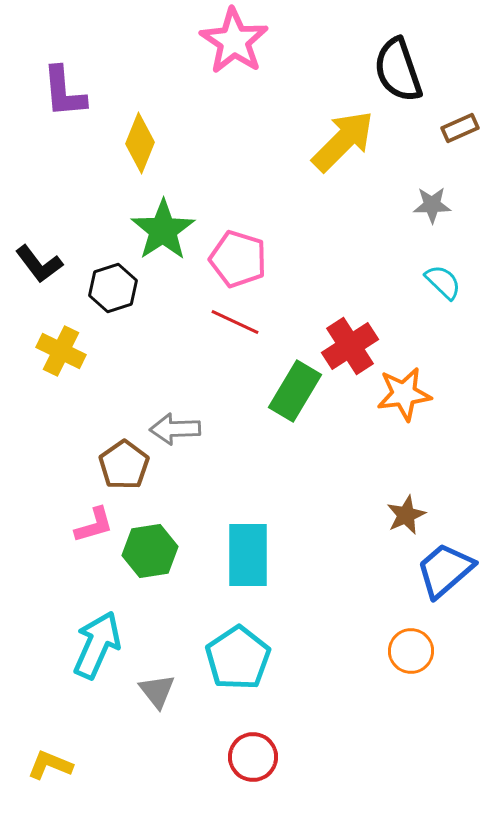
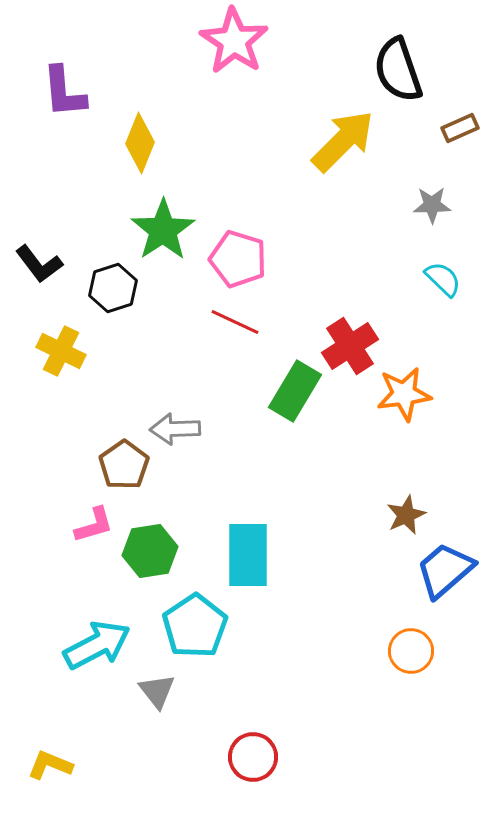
cyan semicircle: moved 3 px up
cyan arrow: rotated 38 degrees clockwise
cyan pentagon: moved 43 px left, 32 px up
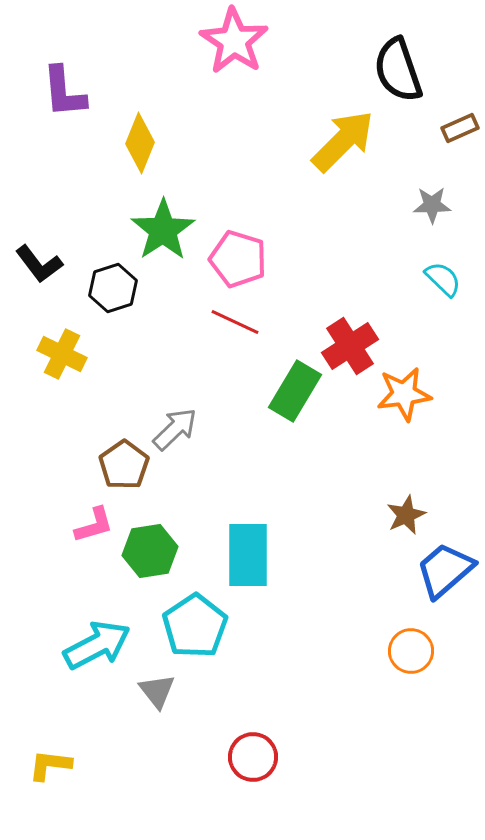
yellow cross: moved 1 px right, 3 px down
gray arrow: rotated 138 degrees clockwise
yellow L-shape: rotated 15 degrees counterclockwise
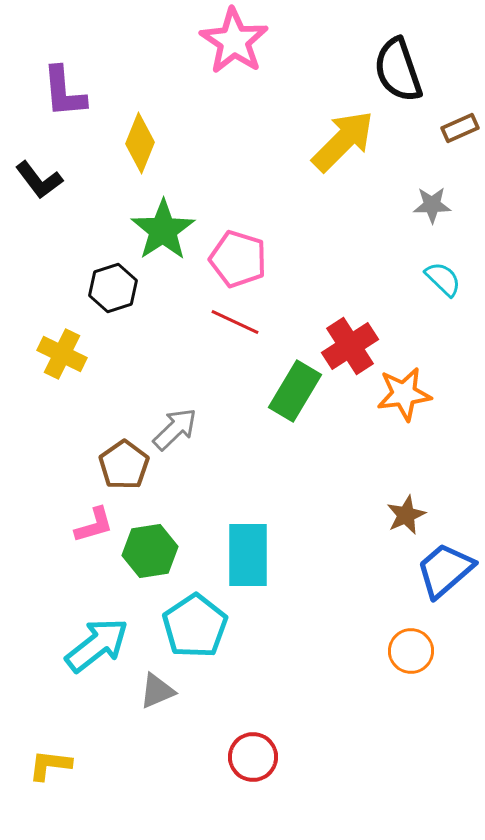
black L-shape: moved 84 px up
cyan arrow: rotated 10 degrees counterclockwise
gray triangle: rotated 45 degrees clockwise
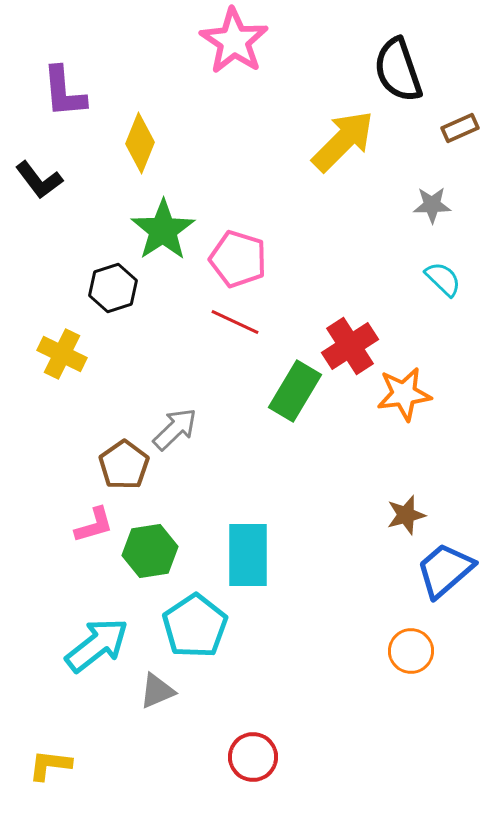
brown star: rotated 9 degrees clockwise
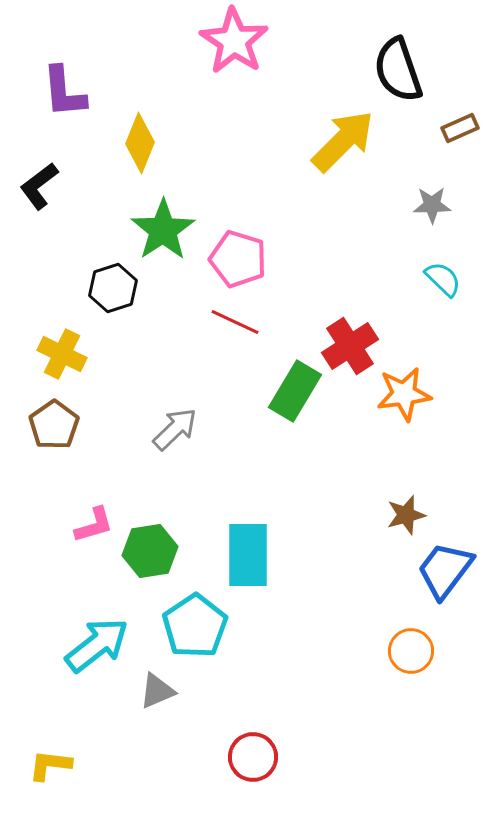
black L-shape: moved 6 px down; rotated 90 degrees clockwise
brown pentagon: moved 70 px left, 40 px up
blue trapezoid: rotated 12 degrees counterclockwise
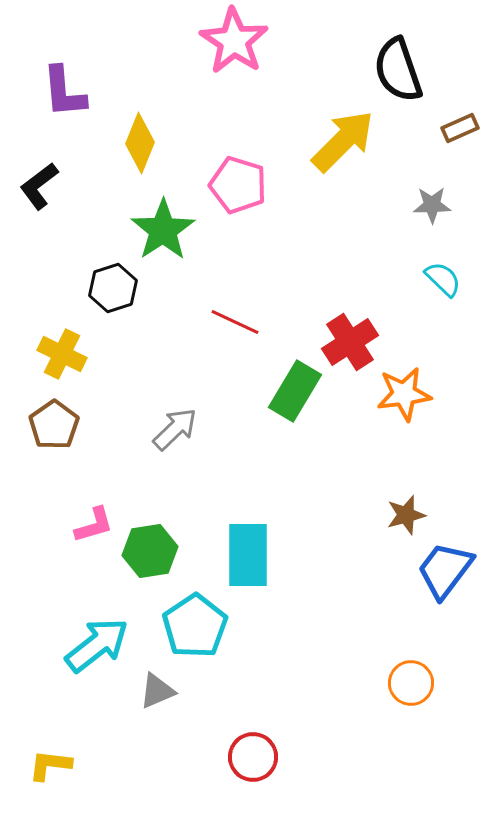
pink pentagon: moved 74 px up
red cross: moved 4 px up
orange circle: moved 32 px down
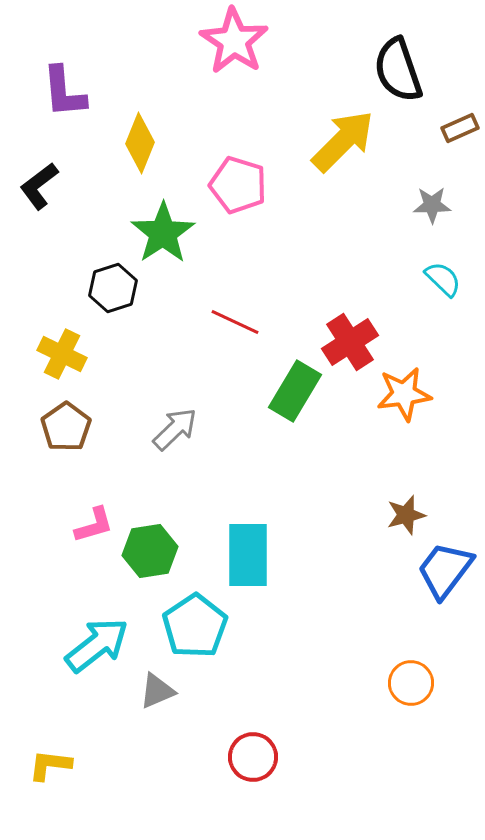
green star: moved 3 px down
brown pentagon: moved 12 px right, 2 px down
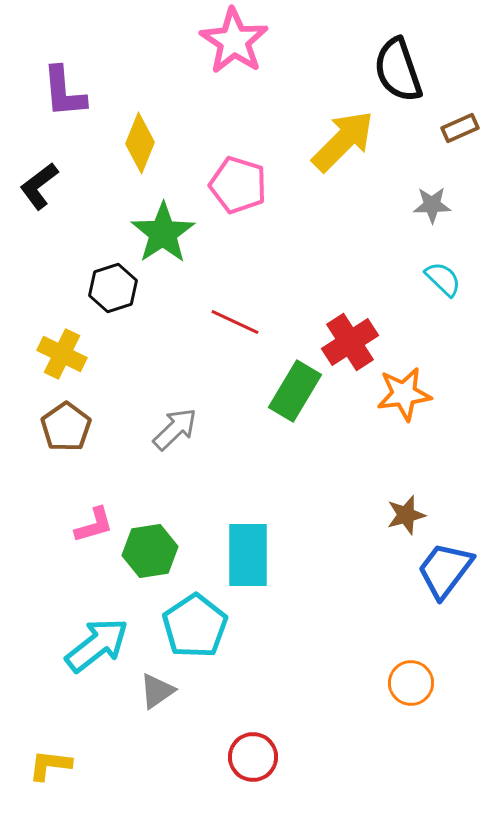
gray triangle: rotated 12 degrees counterclockwise
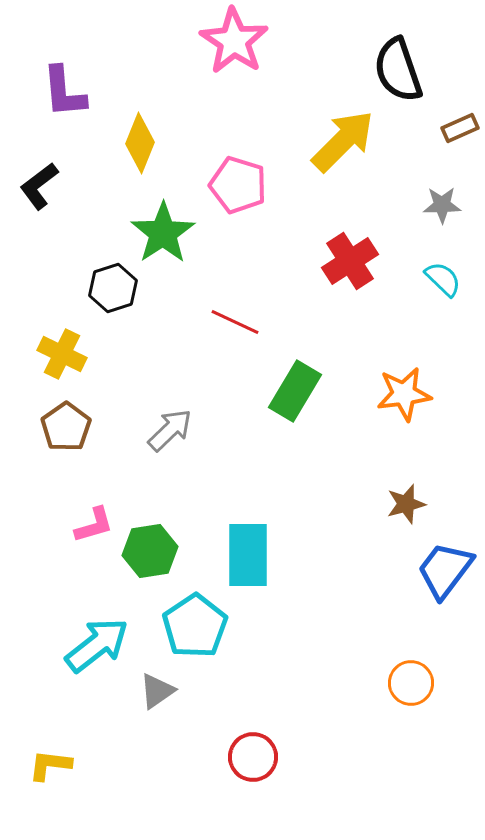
gray star: moved 10 px right
red cross: moved 81 px up
gray arrow: moved 5 px left, 1 px down
brown star: moved 11 px up
